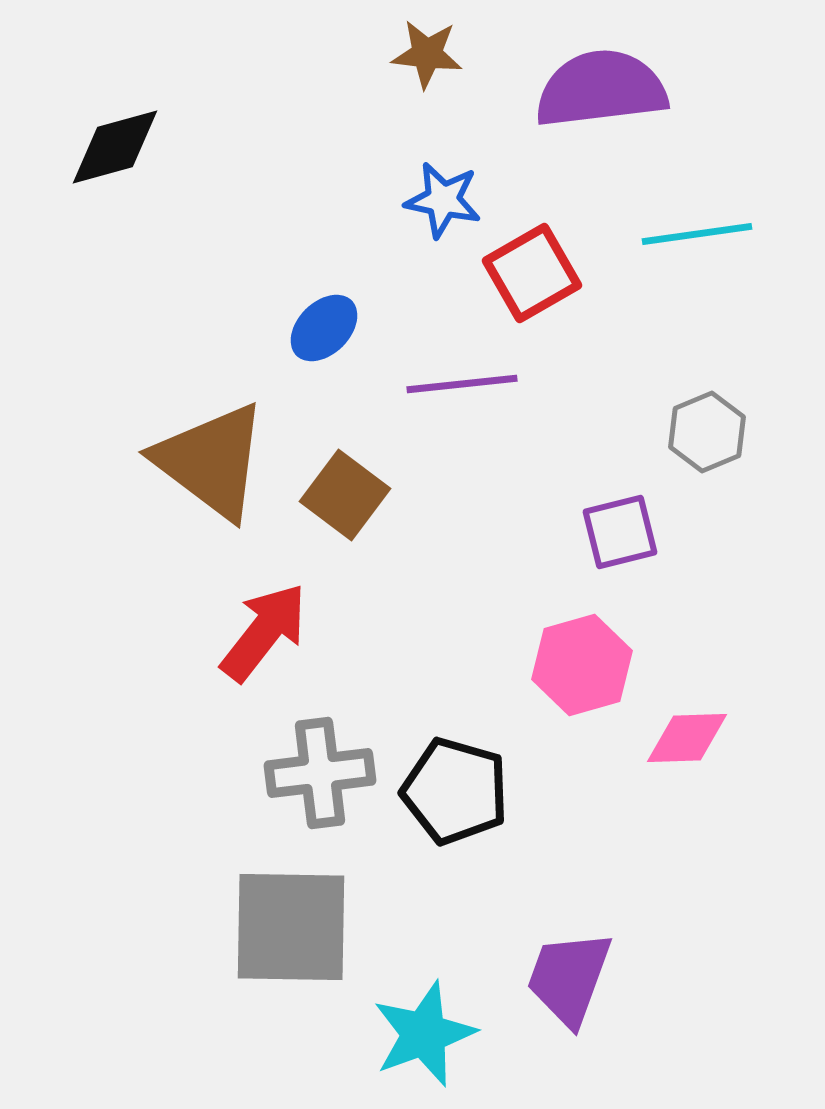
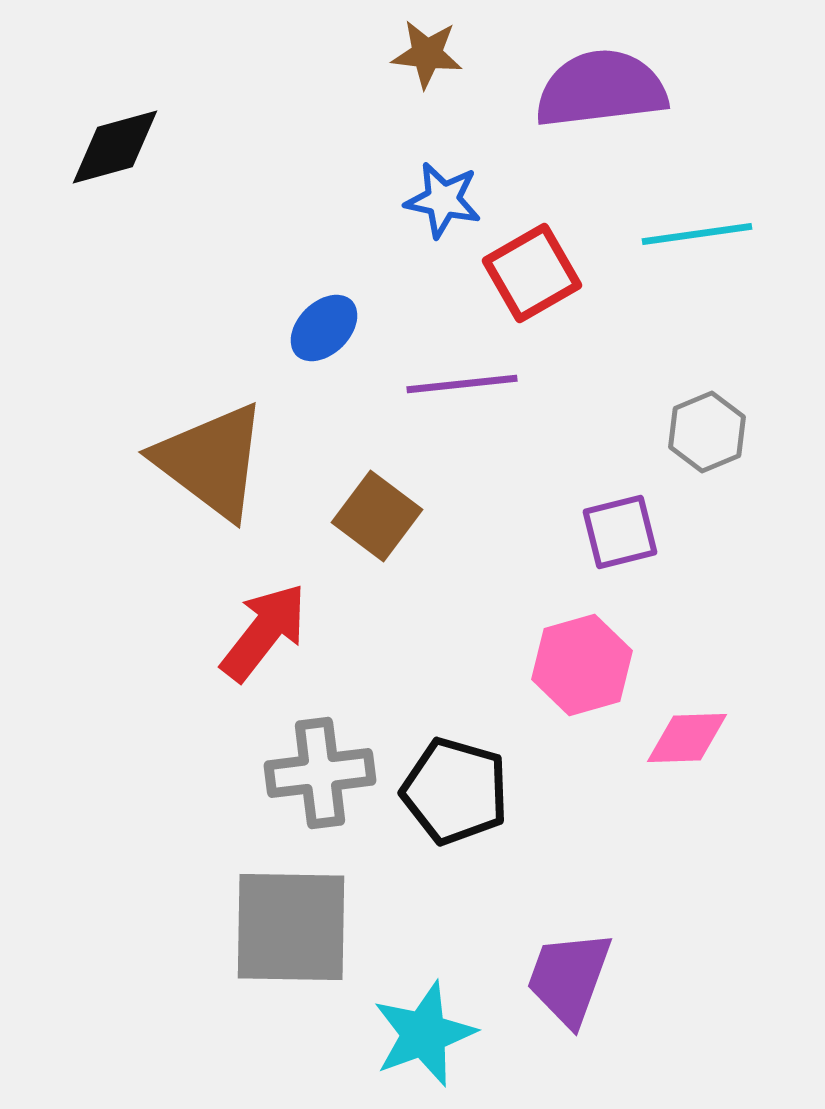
brown square: moved 32 px right, 21 px down
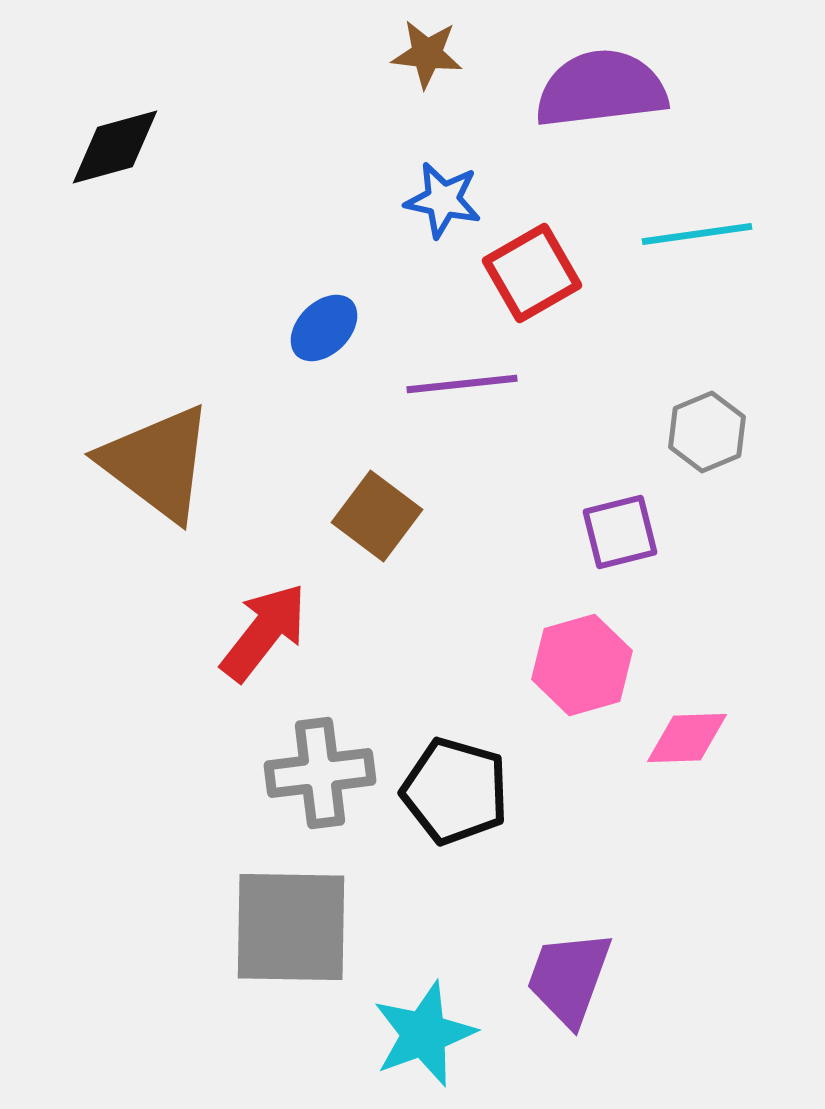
brown triangle: moved 54 px left, 2 px down
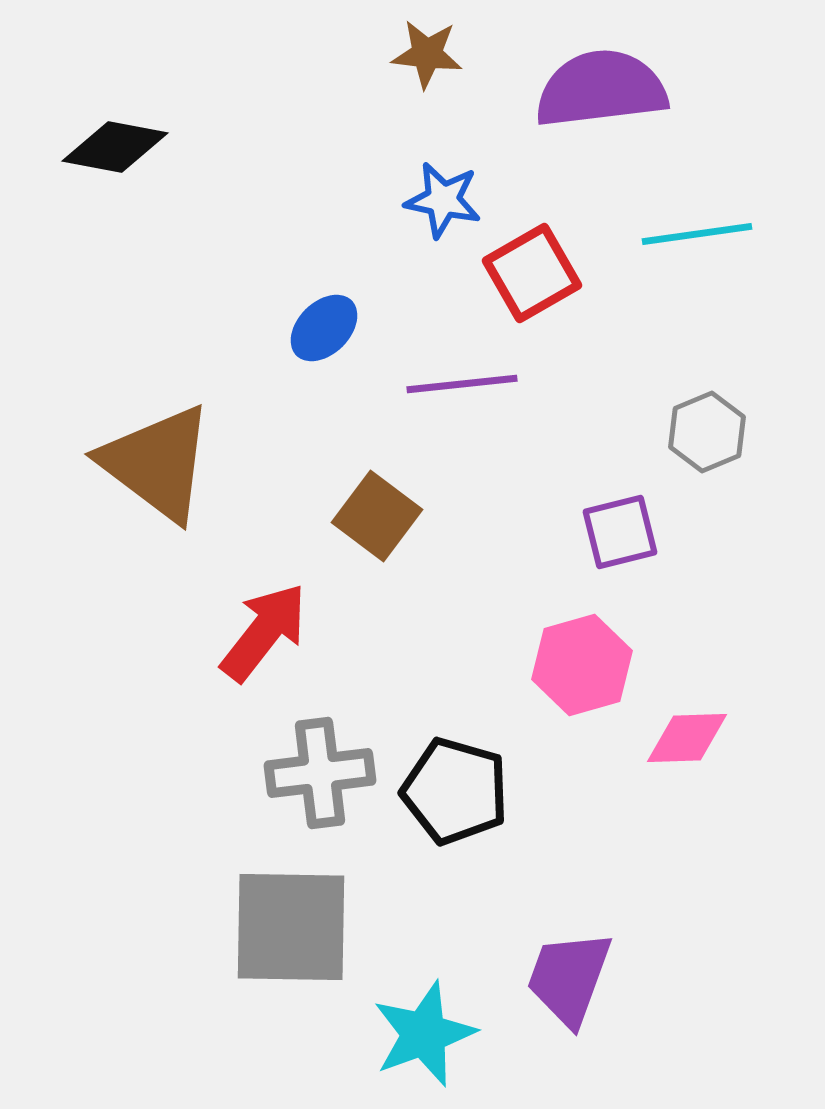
black diamond: rotated 26 degrees clockwise
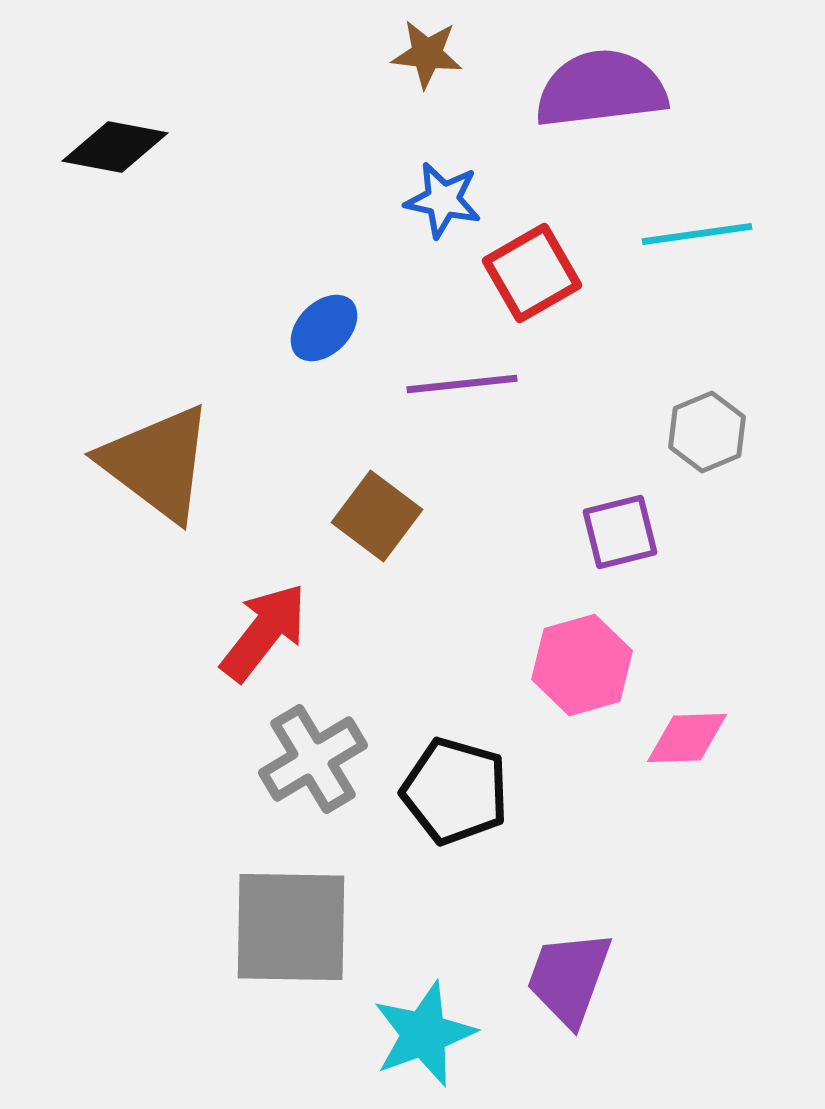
gray cross: moved 7 px left, 14 px up; rotated 24 degrees counterclockwise
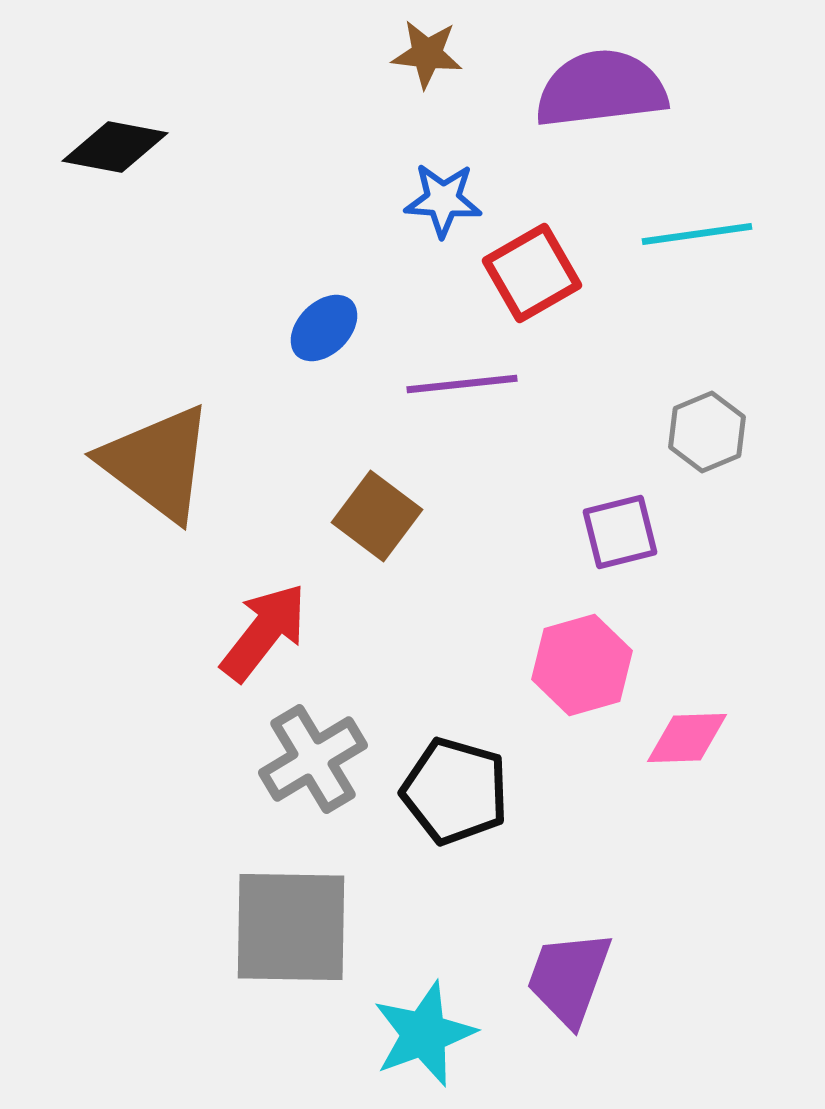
blue star: rotated 8 degrees counterclockwise
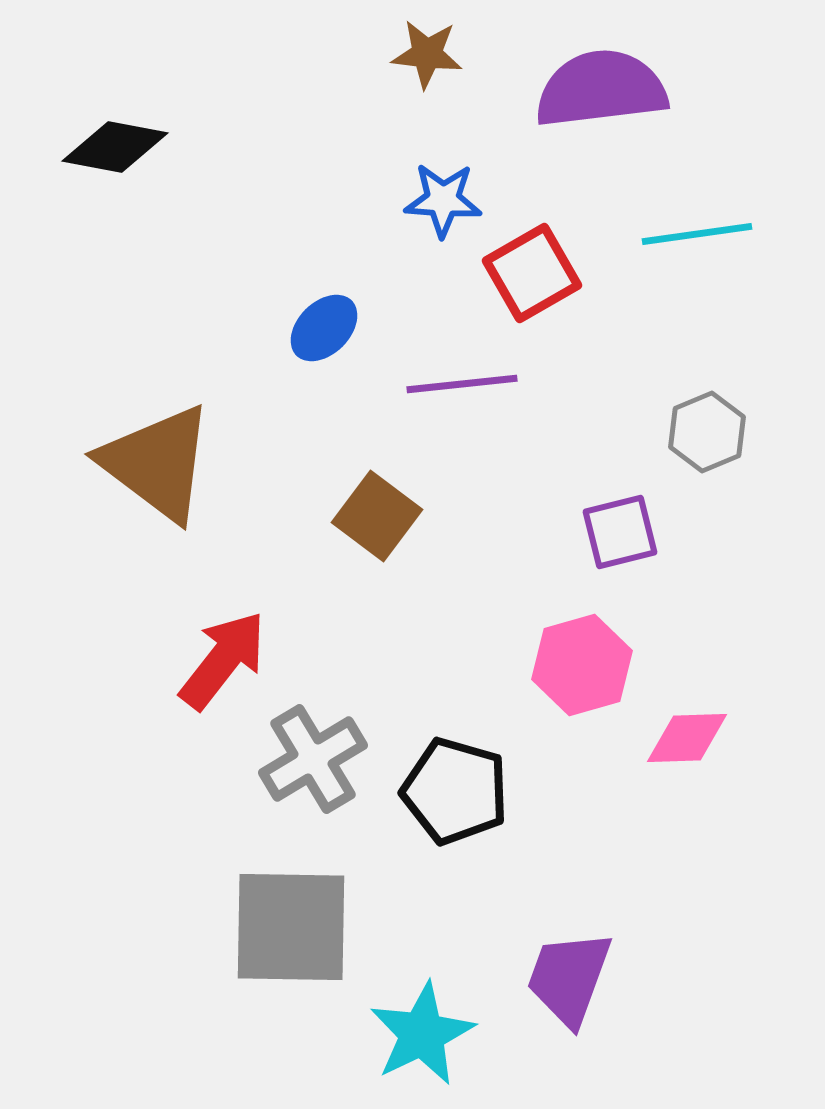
red arrow: moved 41 px left, 28 px down
cyan star: moved 2 px left; rotated 6 degrees counterclockwise
